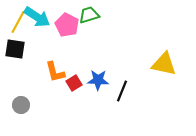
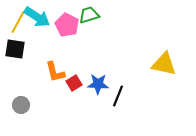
blue star: moved 4 px down
black line: moved 4 px left, 5 px down
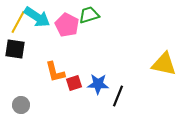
red square: rotated 14 degrees clockwise
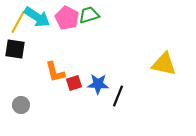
pink pentagon: moved 7 px up
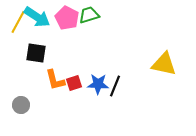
black square: moved 21 px right, 4 px down
orange L-shape: moved 8 px down
black line: moved 3 px left, 10 px up
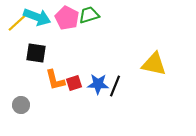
cyan arrow: rotated 12 degrees counterclockwise
yellow line: rotated 20 degrees clockwise
yellow triangle: moved 10 px left
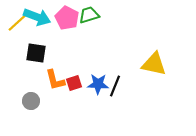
gray circle: moved 10 px right, 4 px up
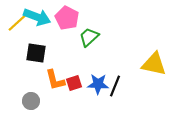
green trapezoid: moved 22 px down; rotated 25 degrees counterclockwise
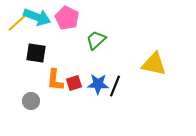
green trapezoid: moved 7 px right, 3 px down
orange L-shape: rotated 20 degrees clockwise
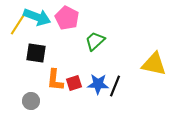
yellow line: moved 2 px down; rotated 15 degrees counterclockwise
green trapezoid: moved 1 px left, 1 px down
